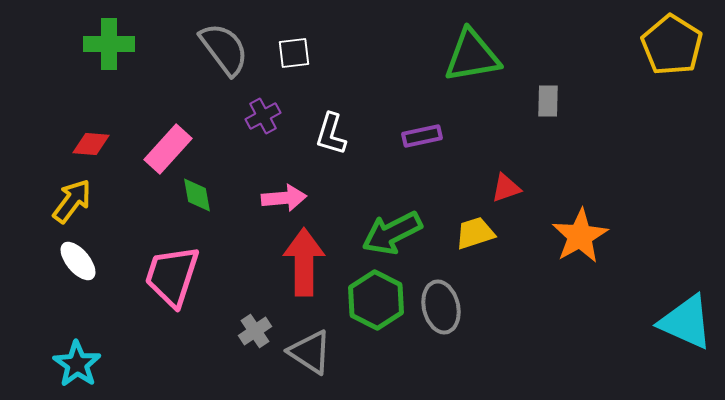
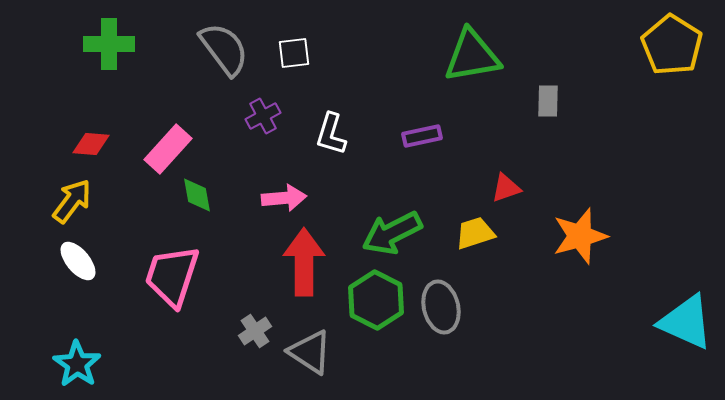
orange star: rotated 14 degrees clockwise
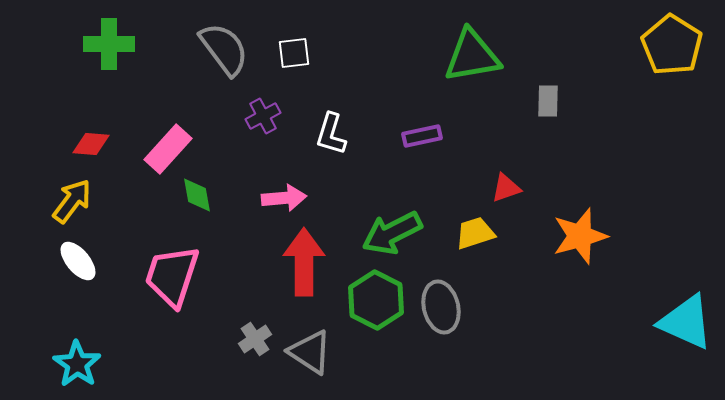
gray cross: moved 8 px down
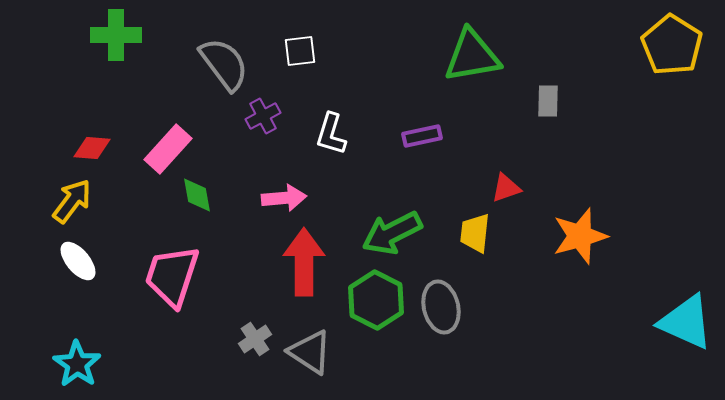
green cross: moved 7 px right, 9 px up
gray semicircle: moved 15 px down
white square: moved 6 px right, 2 px up
red diamond: moved 1 px right, 4 px down
yellow trapezoid: rotated 66 degrees counterclockwise
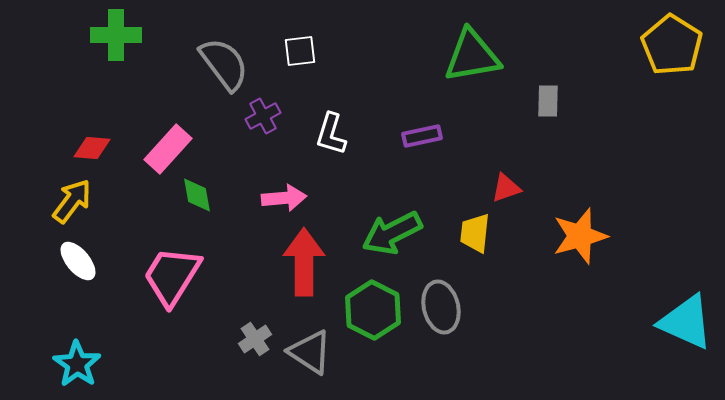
pink trapezoid: rotated 14 degrees clockwise
green hexagon: moved 3 px left, 10 px down
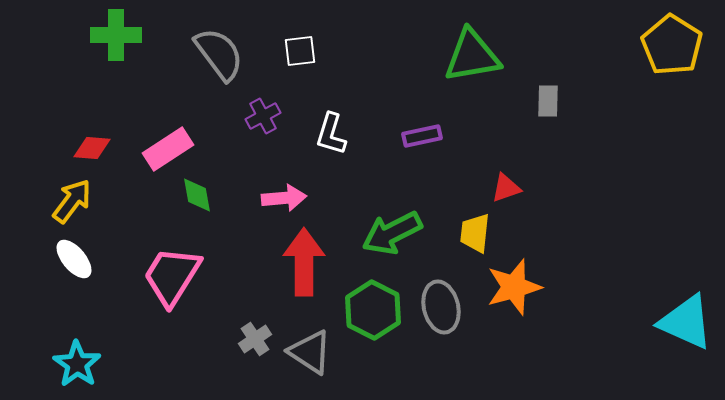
gray semicircle: moved 5 px left, 10 px up
pink rectangle: rotated 15 degrees clockwise
orange star: moved 66 px left, 51 px down
white ellipse: moved 4 px left, 2 px up
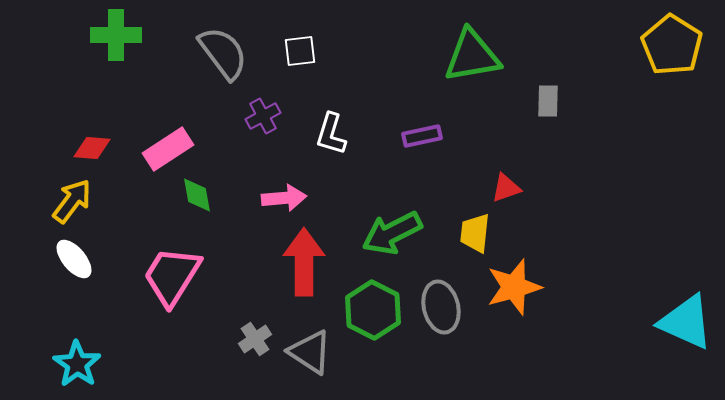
gray semicircle: moved 4 px right, 1 px up
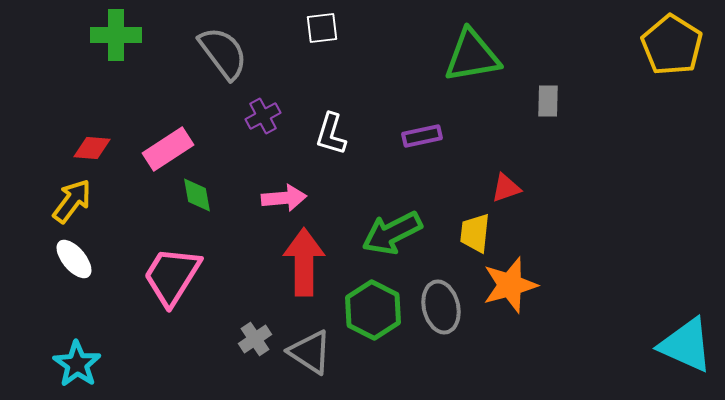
white square: moved 22 px right, 23 px up
orange star: moved 4 px left, 2 px up
cyan triangle: moved 23 px down
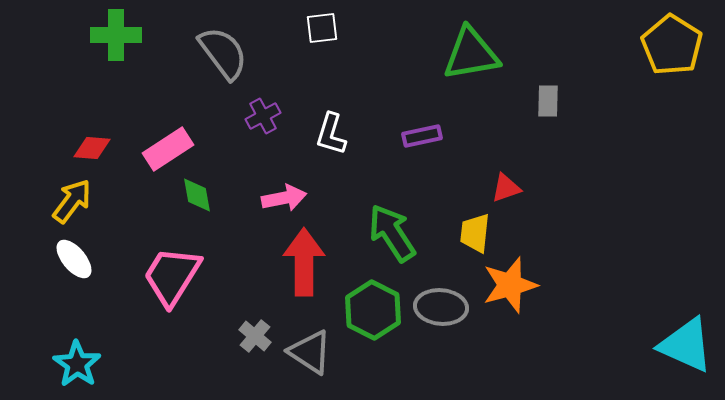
green triangle: moved 1 px left, 2 px up
pink arrow: rotated 6 degrees counterclockwise
green arrow: rotated 84 degrees clockwise
gray ellipse: rotated 72 degrees counterclockwise
gray cross: moved 3 px up; rotated 16 degrees counterclockwise
